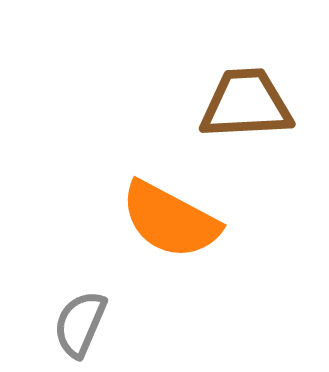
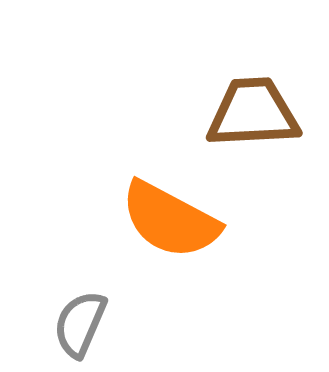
brown trapezoid: moved 7 px right, 9 px down
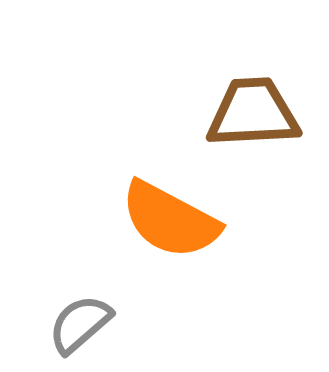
gray semicircle: rotated 26 degrees clockwise
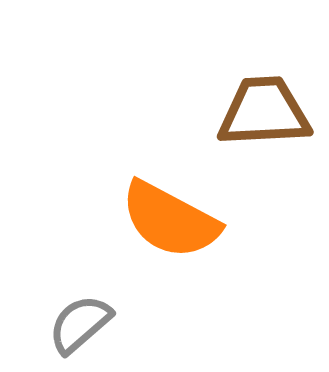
brown trapezoid: moved 11 px right, 1 px up
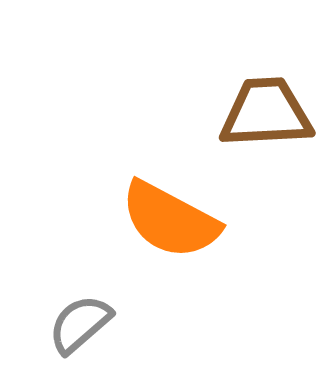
brown trapezoid: moved 2 px right, 1 px down
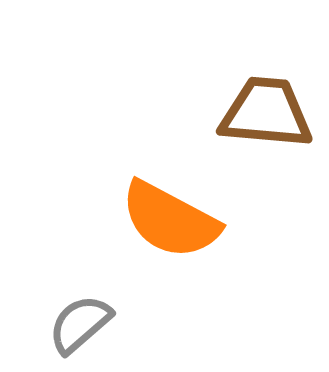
brown trapezoid: rotated 8 degrees clockwise
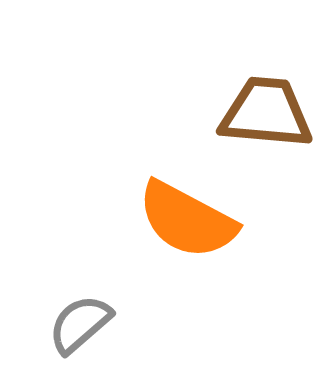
orange semicircle: moved 17 px right
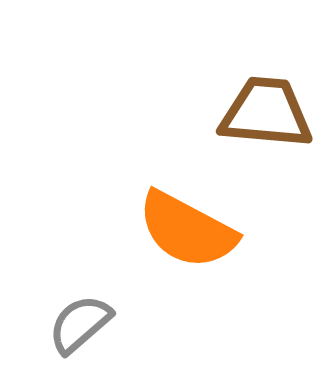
orange semicircle: moved 10 px down
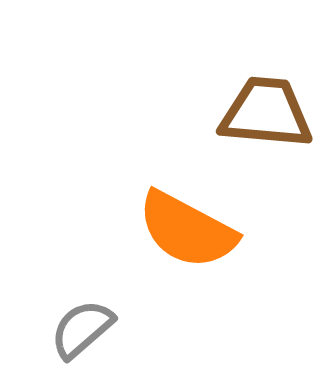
gray semicircle: moved 2 px right, 5 px down
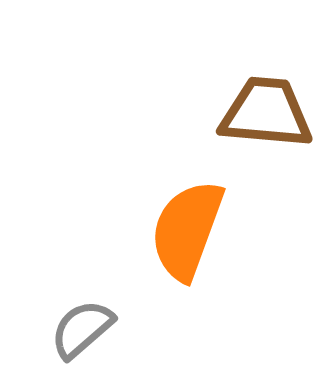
orange semicircle: rotated 82 degrees clockwise
